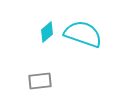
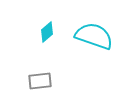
cyan semicircle: moved 11 px right, 2 px down
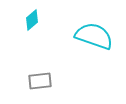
cyan diamond: moved 15 px left, 12 px up
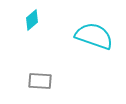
gray rectangle: rotated 10 degrees clockwise
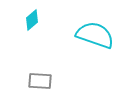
cyan semicircle: moved 1 px right, 1 px up
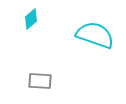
cyan diamond: moved 1 px left, 1 px up
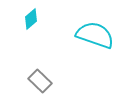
gray rectangle: rotated 40 degrees clockwise
